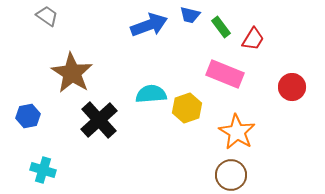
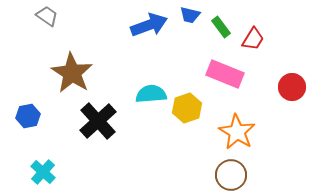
black cross: moved 1 px left, 1 px down
cyan cross: moved 2 px down; rotated 25 degrees clockwise
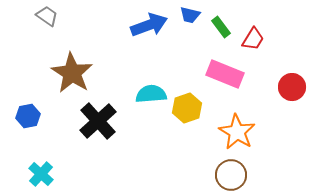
cyan cross: moved 2 px left, 2 px down
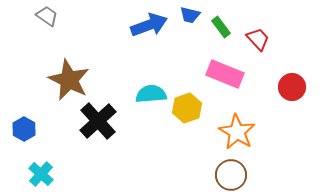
red trapezoid: moved 5 px right; rotated 75 degrees counterclockwise
brown star: moved 3 px left, 7 px down; rotated 6 degrees counterclockwise
blue hexagon: moved 4 px left, 13 px down; rotated 20 degrees counterclockwise
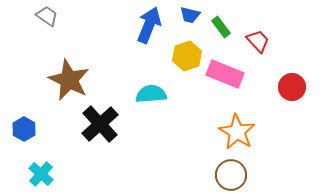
blue arrow: rotated 48 degrees counterclockwise
red trapezoid: moved 2 px down
yellow hexagon: moved 52 px up
black cross: moved 2 px right, 3 px down
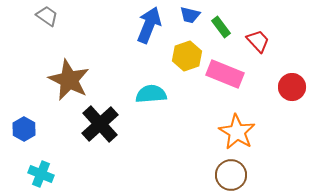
cyan cross: rotated 20 degrees counterclockwise
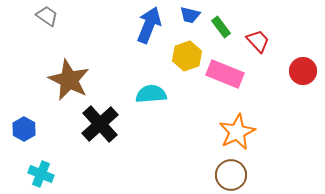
red circle: moved 11 px right, 16 px up
orange star: rotated 15 degrees clockwise
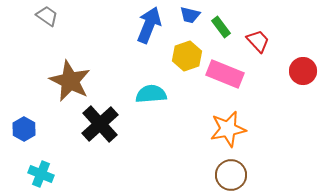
brown star: moved 1 px right, 1 px down
orange star: moved 9 px left, 3 px up; rotated 15 degrees clockwise
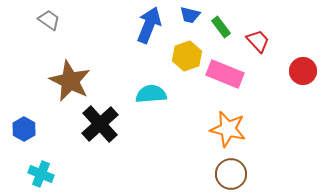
gray trapezoid: moved 2 px right, 4 px down
orange star: rotated 24 degrees clockwise
brown circle: moved 1 px up
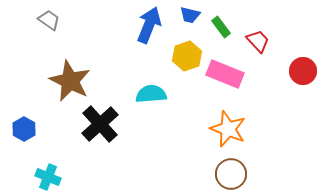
orange star: rotated 9 degrees clockwise
cyan cross: moved 7 px right, 3 px down
